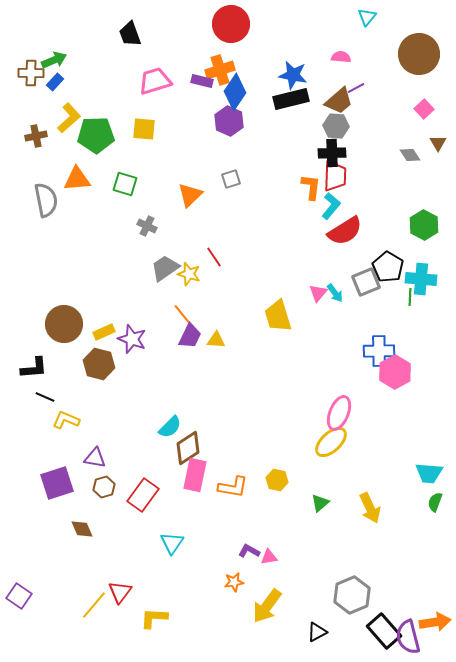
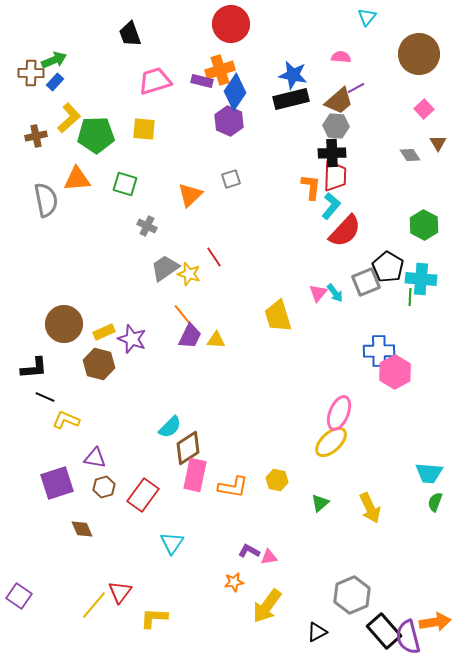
red semicircle at (345, 231): rotated 15 degrees counterclockwise
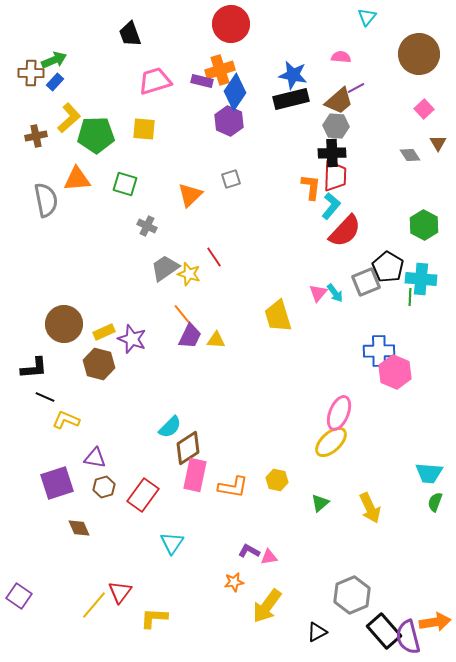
pink hexagon at (395, 372): rotated 8 degrees counterclockwise
brown diamond at (82, 529): moved 3 px left, 1 px up
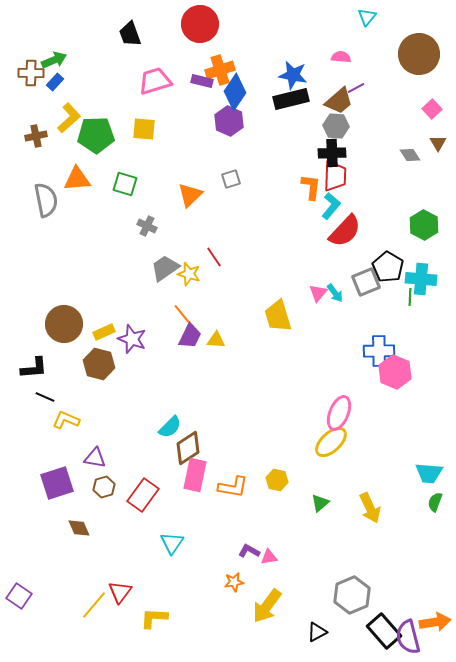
red circle at (231, 24): moved 31 px left
pink square at (424, 109): moved 8 px right
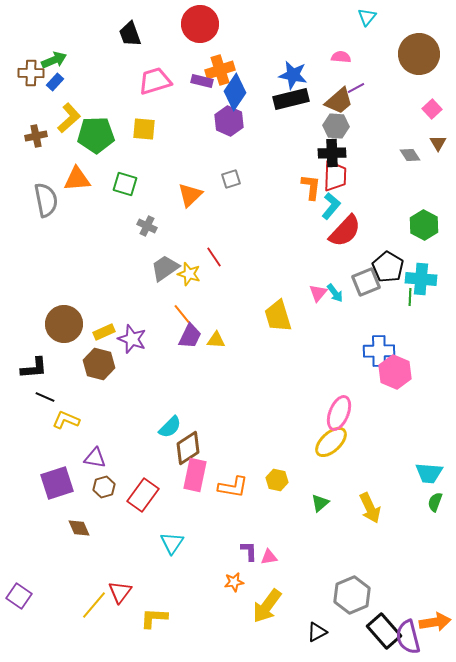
purple L-shape at (249, 551): rotated 60 degrees clockwise
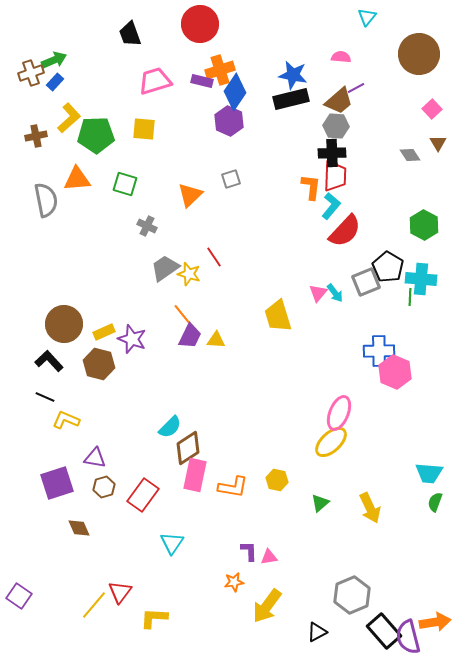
brown cross at (31, 73): rotated 20 degrees counterclockwise
black L-shape at (34, 368): moved 15 px right, 7 px up; rotated 128 degrees counterclockwise
